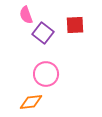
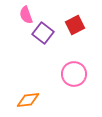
red square: rotated 24 degrees counterclockwise
pink circle: moved 28 px right
orange diamond: moved 3 px left, 2 px up
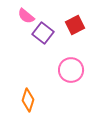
pink semicircle: moved 1 px down; rotated 30 degrees counterclockwise
pink circle: moved 3 px left, 4 px up
orange diamond: rotated 65 degrees counterclockwise
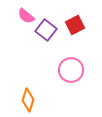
purple square: moved 3 px right, 3 px up
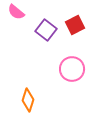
pink semicircle: moved 10 px left, 4 px up
pink circle: moved 1 px right, 1 px up
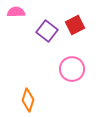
pink semicircle: rotated 138 degrees clockwise
purple square: moved 1 px right, 1 px down
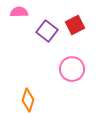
pink semicircle: moved 3 px right
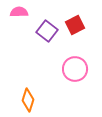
pink circle: moved 3 px right
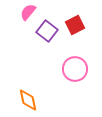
pink semicircle: moved 9 px right; rotated 48 degrees counterclockwise
orange diamond: rotated 30 degrees counterclockwise
